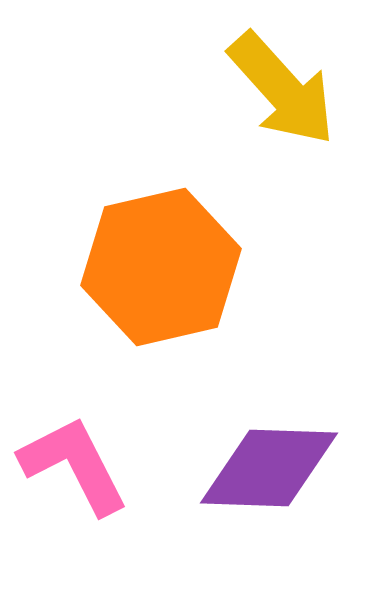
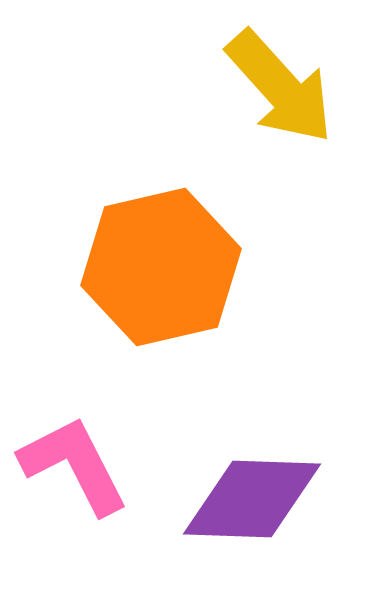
yellow arrow: moved 2 px left, 2 px up
purple diamond: moved 17 px left, 31 px down
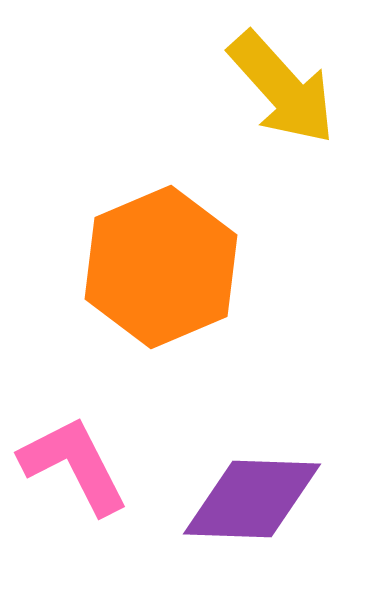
yellow arrow: moved 2 px right, 1 px down
orange hexagon: rotated 10 degrees counterclockwise
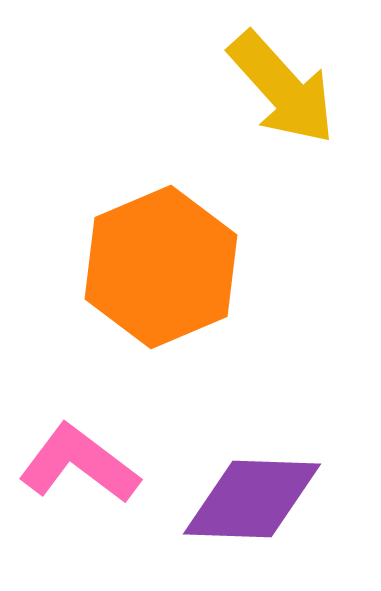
pink L-shape: moved 5 px right, 1 px up; rotated 26 degrees counterclockwise
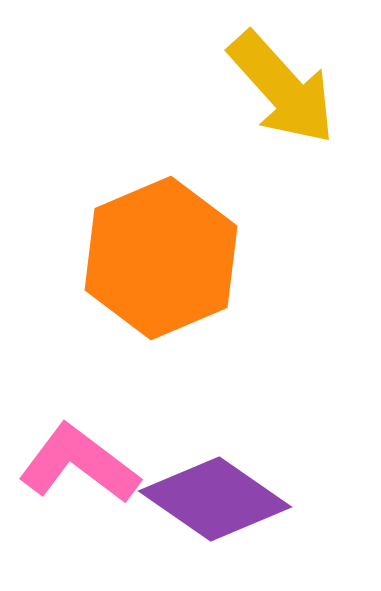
orange hexagon: moved 9 px up
purple diamond: moved 37 px left; rotated 33 degrees clockwise
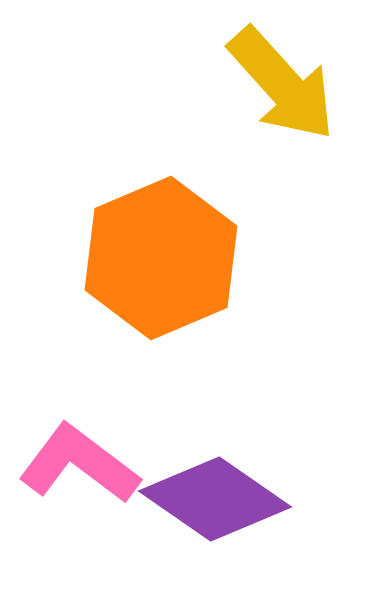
yellow arrow: moved 4 px up
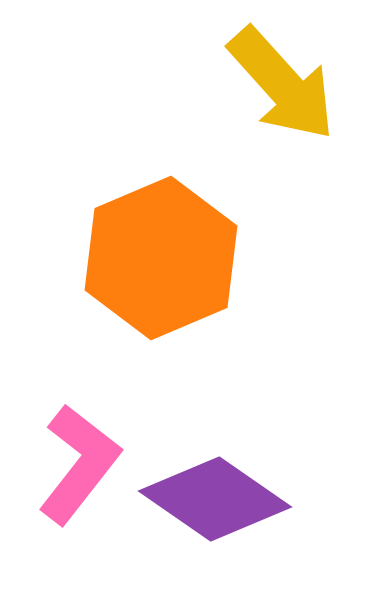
pink L-shape: rotated 91 degrees clockwise
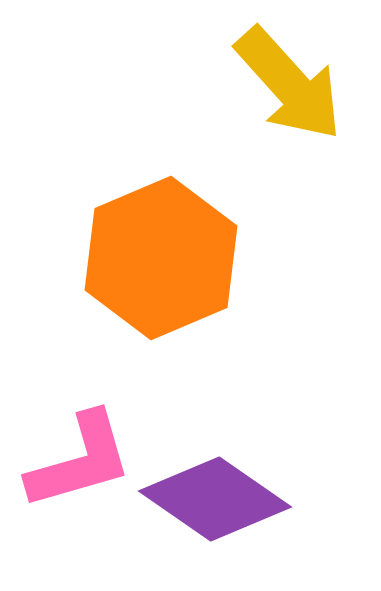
yellow arrow: moved 7 px right
pink L-shape: moved 1 px right, 3 px up; rotated 36 degrees clockwise
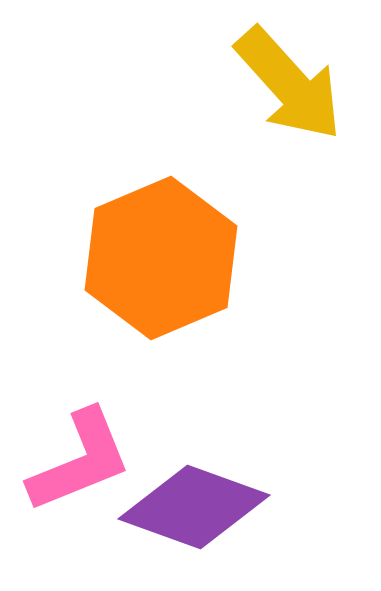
pink L-shape: rotated 6 degrees counterclockwise
purple diamond: moved 21 px left, 8 px down; rotated 15 degrees counterclockwise
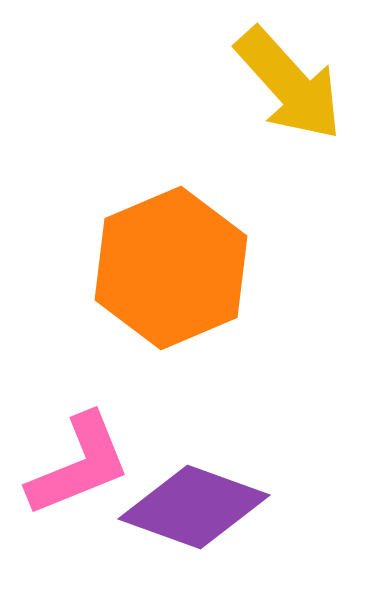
orange hexagon: moved 10 px right, 10 px down
pink L-shape: moved 1 px left, 4 px down
